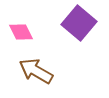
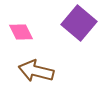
brown arrow: rotated 16 degrees counterclockwise
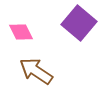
brown arrow: rotated 20 degrees clockwise
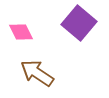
brown arrow: moved 1 px right, 2 px down
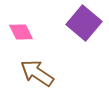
purple square: moved 5 px right
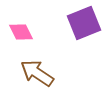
purple square: rotated 28 degrees clockwise
